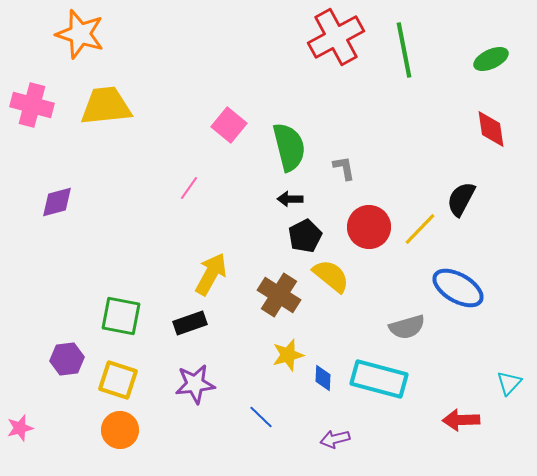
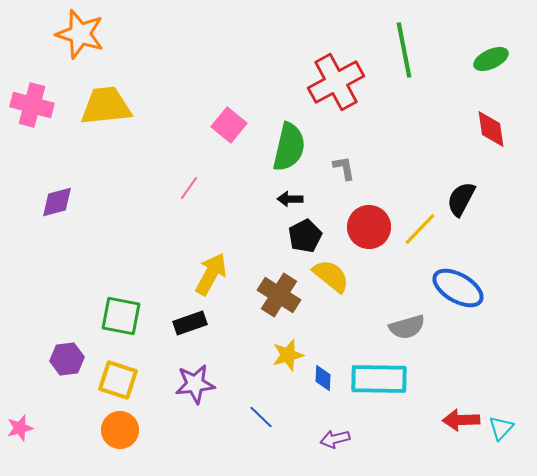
red cross: moved 45 px down
green semicircle: rotated 27 degrees clockwise
cyan rectangle: rotated 14 degrees counterclockwise
cyan triangle: moved 8 px left, 45 px down
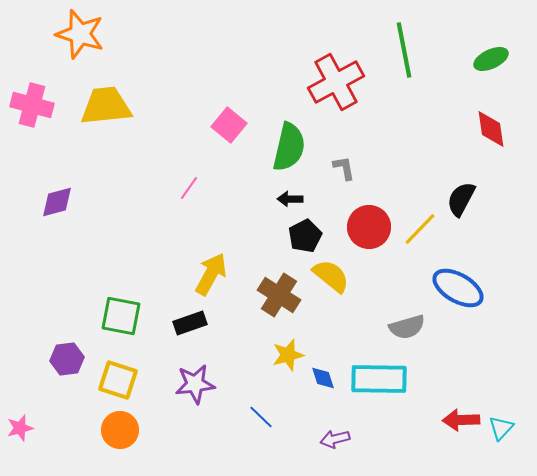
blue diamond: rotated 20 degrees counterclockwise
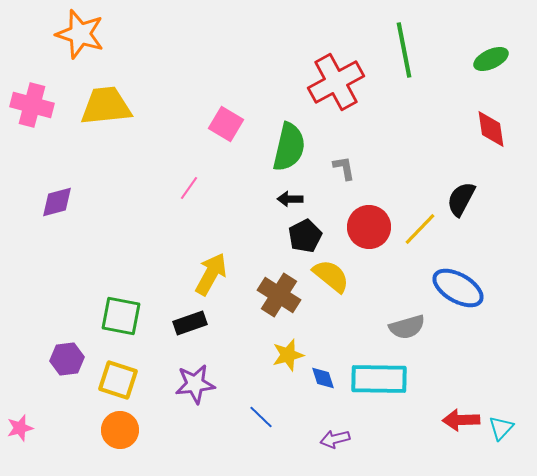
pink square: moved 3 px left, 1 px up; rotated 8 degrees counterclockwise
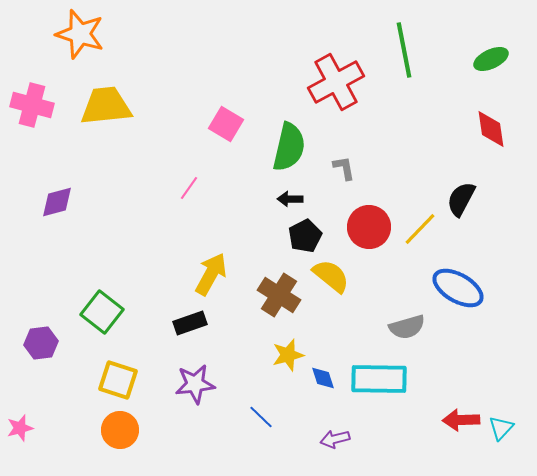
green square: moved 19 px left, 4 px up; rotated 27 degrees clockwise
purple hexagon: moved 26 px left, 16 px up
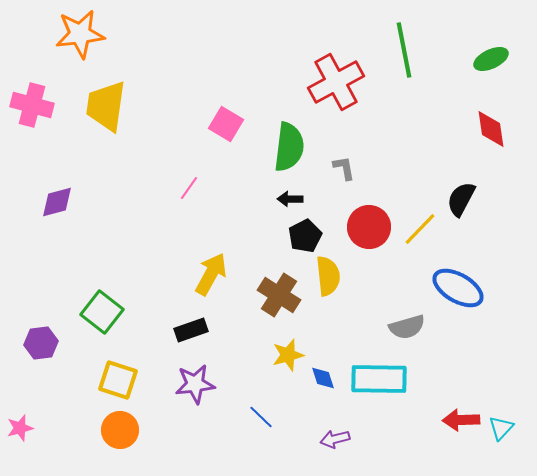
orange star: rotated 24 degrees counterclockwise
yellow trapezoid: rotated 76 degrees counterclockwise
green semicircle: rotated 6 degrees counterclockwise
yellow semicircle: moved 3 px left; rotated 45 degrees clockwise
black rectangle: moved 1 px right, 7 px down
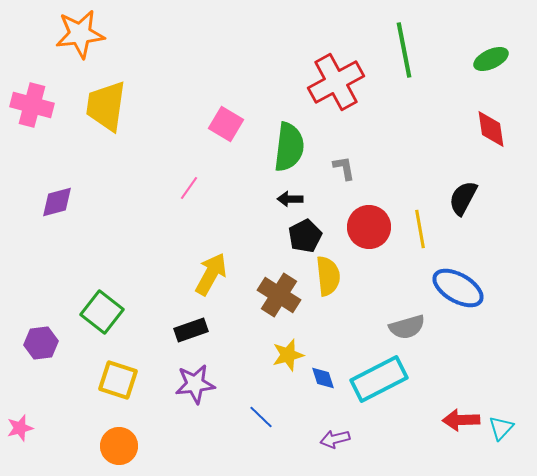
black semicircle: moved 2 px right, 1 px up
yellow line: rotated 54 degrees counterclockwise
cyan rectangle: rotated 28 degrees counterclockwise
orange circle: moved 1 px left, 16 px down
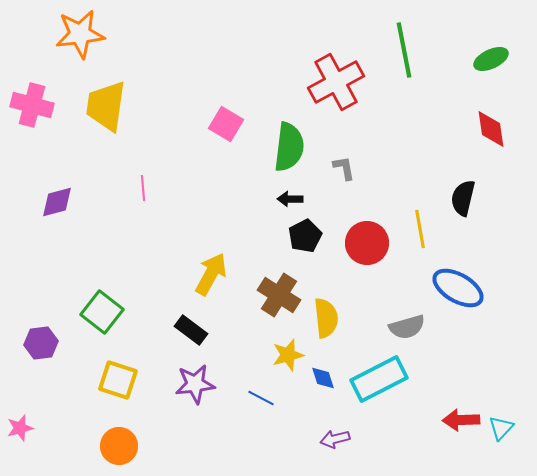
pink line: moved 46 px left; rotated 40 degrees counterclockwise
black semicircle: rotated 15 degrees counterclockwise
red circle: moved 2 px left, 16 px down
yellow semicircle: moved 2 px left, 42 px down
black rectangle: rotated 56 degrees clockwise
blue line: moved 19 px up; rotated 16 degrees counterclockwise
